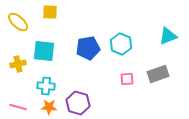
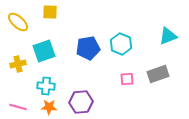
cyan square: rotated 25 degrees counterclockwise
purple hexagon: moved 3 px right, 1 px up; rotated 20 degrees counterclockwise
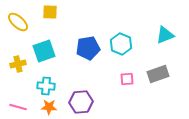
cyan triangle: moved 3 px left, 1 px up
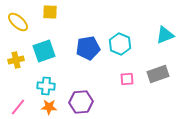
cyan hexagon: moved 1 px left
yellow cross: moved 2 px left, 4 px up
pink line: rotated 66 degrees counterclockwise
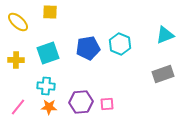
cyan square: moved 4 px right, 2 px down
yellow cross: rotated 14 degrees clockwise
gray rectangle: moved 5 px right
pink square: moved 20 px left, 25 px down
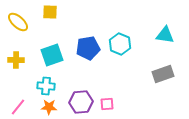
cyan triangle: rotated 30 degrees clockwise
cyan square: moved 4 px right, 2 px down
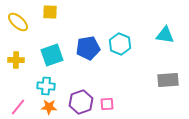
gray rectangle: moved 5 px right, 6 px down; rotated 15 degrees clockwise
purple hexagon: rotated 15 degrees counterclockwise
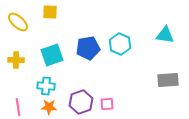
pink line: rotated 48 degrees counterclockwise
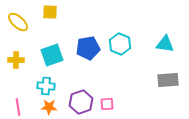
cyan triangle: moved 9 px down
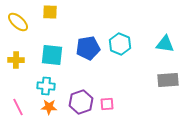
cyan square: rotated 25 degrees clockwise
pink line: rotated 18 degrees counterclockwise
